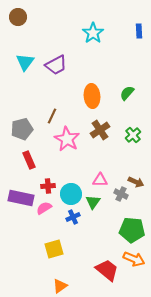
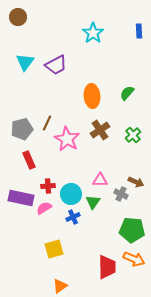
brown line: moved 5 px left, 7 px down
red trapezoid: moved 3 px up; rotated 50 degrees clockwise
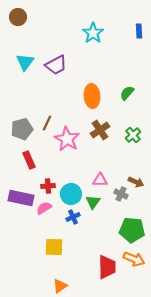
yellow square: moved 2 px up; rotated 18 degrees clockwise
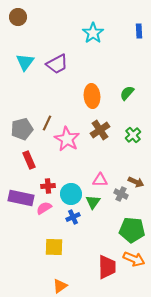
purple trapezoid: moved 1 px right, 1 px up
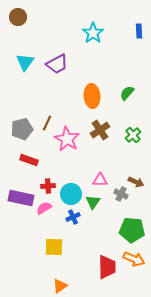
red rectangle: rotated 48 degrees counterclockwise
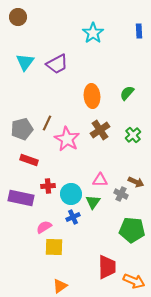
pink semicircle: moved 19 px down
orange arrow: moved 22 px down
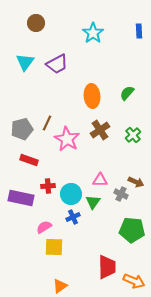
brown circle: moved 18 px right, 6 px down
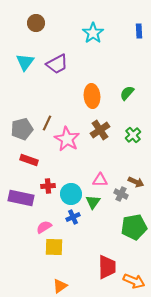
green pentagon: moved 2 px right, 3 px up; rotated 15 degrees counterclockwise
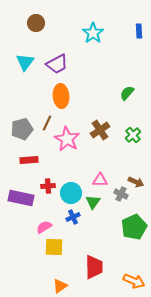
orange ellipse: moved 31 px left
red rectangle: rotated 24 degrees counterclockwise
cyan circle: moved 1 px up
green pentagon: rotated 15 degrees counterclockwise
red trapezoid: moved 13 px left
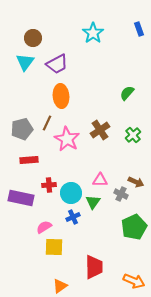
brown circle: moved 3 px left, 15 px down
blue rectangle: moved 2 px up; rotated 16 degrees counterclockwise
red cross: moved 1 px right, 1 px up
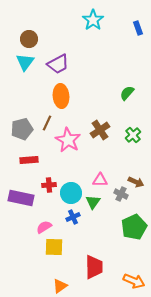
blue rectangle: moved 1 px left, 1 px up
cyan star: moved 13 px up
brown circle: moved 4 px left, 1 px down
purple trapezoid: moved 1 px right
pink star: moved 1 px right, 1 px down
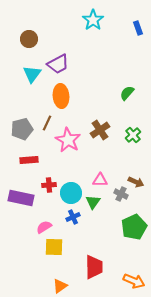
cyan triangle: moved 7 px right, 12 px down
